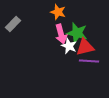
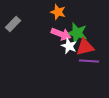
pink arrow: rotated 54 degrees counterclockwise
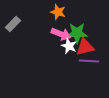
green star: rotated 15 degrees counterclockwise
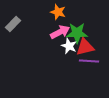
pink arrow: moved 1 px left, 2 px up; rotated 48 degrees counterclockwise
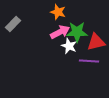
green star: moved 1 px up
red triangle: moved 11 px right, 5 px up
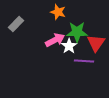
gray rectangle: moved 3 px right
pink arrow: moved 5 px left, 8 px down
red triangle: moved 1 px down; rotated 42 degrees counterclockwise
white star: rotated 14 degrees clockwise
purple line: moved 5 px left
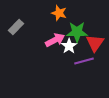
orange star: moved 1 px right, 1 px down
gray rectangle: moved 3 px down
red triangle: moved 1 px left
purple line: rotated 18 degrees counterclockwise
